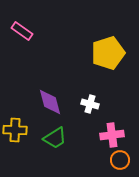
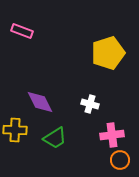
pink rectangle: rotated 15 degrees counterclockwise
purple diamond: moved 10 px left; rotated 12 degrees counterclockwise
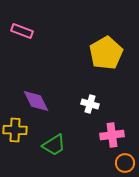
yellow pentagon: moved 2 px left; rotated 12 degrees counterclockwise
purple diamond: moved 4 px left, 1 px up
green trapezoid: moved 1 px left, 7 px down
orange circle: moved 5 px right, 3 px down
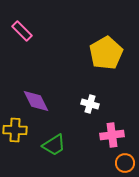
pink rectangle: rotated 25 degrees clockwise
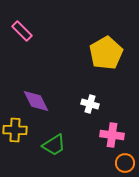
pink cross: rotated 15 degrees clockwise
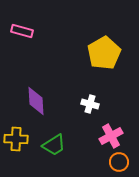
pink rectangle: rotated 30 degrees counterclockwise
yellow pentagon: moved 2 px left
purple diamond: rotated 24 degrees clockwise
yellow cross: moved 1 px right, 9 px down
pink cross: moved 1 px left, 1 px down; rotated 35 degrees counterclockwise
orange circle: moved 6 px left, 1 px up
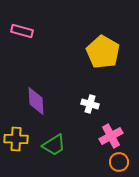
yellow pentagon: moved 1 px left, 1 px up; rotated 12 degrees counterclockwise
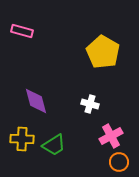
purple diamond: rotated 12 degrees counterclockwise
yellow cross: moved 6 px right
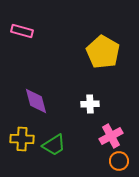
white cross: rotated 18 degrees counterclockwise
orange circle: moved 1 px up
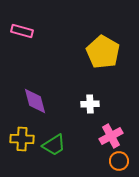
purple diamond: moved 1 px left
